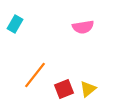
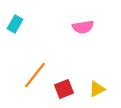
yellow triangle: moved 9 px right; rotated 12 degrees clockwise
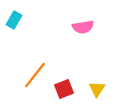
cyan rectangle: moved 1 px left, 4 px up
yellow triangle: rotated 30 degrees counterclockwise
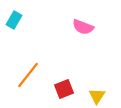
pink semicircle: rotated 30 degrees clockwise
orange line: moved 7 px left
yellow triangle: moved 7 px down
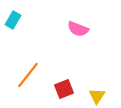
cyan rectangle: moved 1 px left
pink semicircle: moved 5 px left, 2 px down
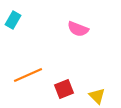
orange line: rotated 28 degrees clockwise
yellow triangle: rotated 18 degrees counterclockwise
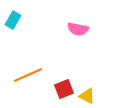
pink semicircle: rotated 10 degrees counterclockwise
yellow triangle: moved 10 px left; rotated 18 degrees counterclockwise
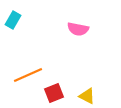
red square: moved 10 px left, 4 px down
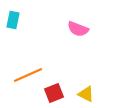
cyan rectangle: rotated 18 degrees counterclockwise
pink semicircle: rotated 10 degrees clockwise
yellow triangle: moved 1 px left, 2 px up
